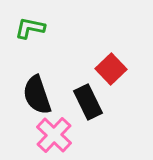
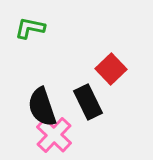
black semicircle: moved 5 px right, 12 px down
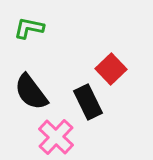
green L-shape: moved 1 px left
black semicircle: moved 11 px left, 15 px up; rotated 18 degrees counterclockwise
pink cross: moved 2 px right, 2 px down
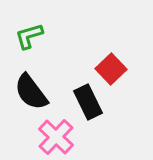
green L-shape: moved 8 px down; rotated 28 degrees counterclockwise
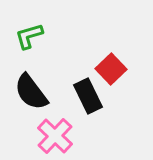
black rectangle: moved 6 px up
pink cross: moved 1 px left, 1 px up
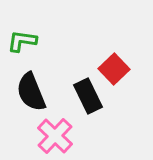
green L-shape: moved 7 px left, 5 px down; rotated 24 degrees clockwise
red square: moved 3 px right
black semicircle: rotated 15 degrees clockwise
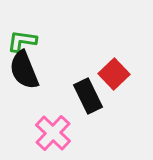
red square: moved 5 px down
black semicircle: moved 7 px left, 22 px up
pink cross: moved 2 px left, 3 px up
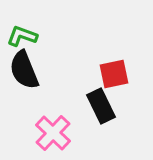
green L-shape: moved 5 px up; rotated 12 degrees clockwise
red square: rotated 32 degrees clockwise
black rectangle: moved 13 px right, 10 px down
